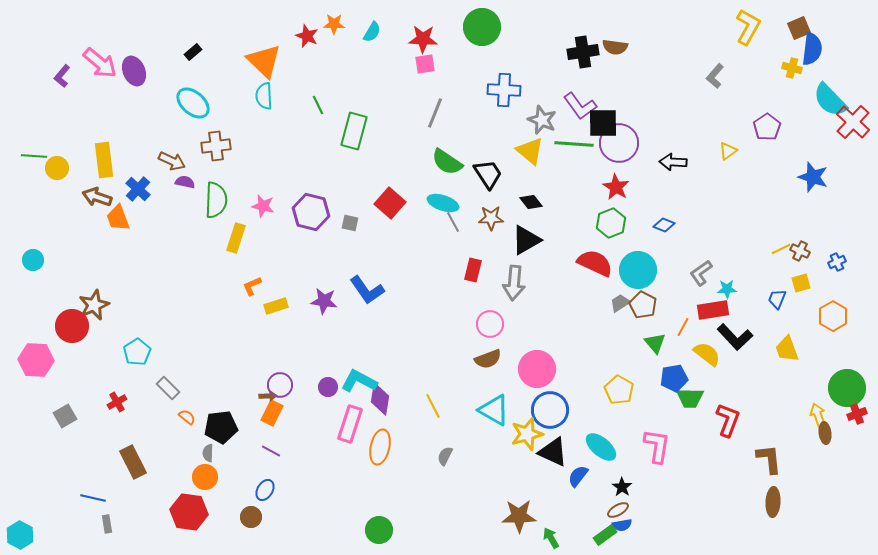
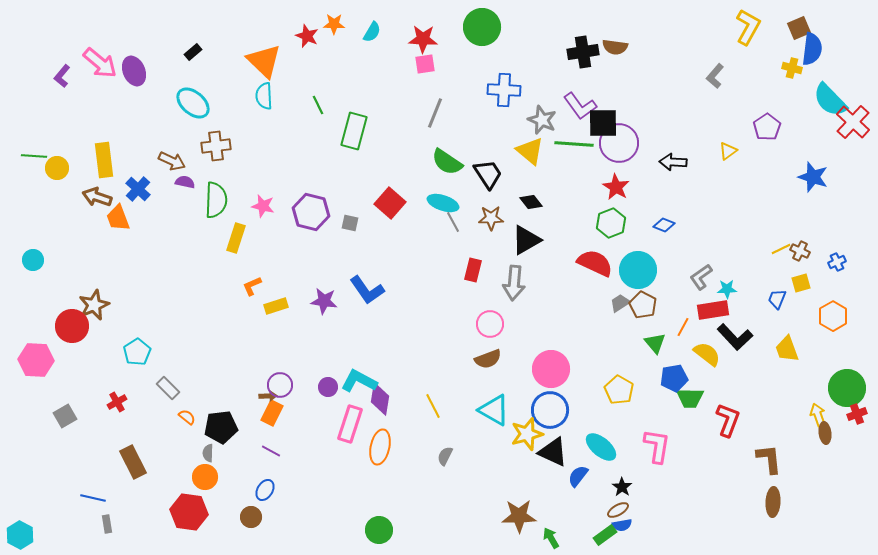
gray L-shape at (701, 273): moved 4 px down
pink circle at (537, 369): moved 14 px right
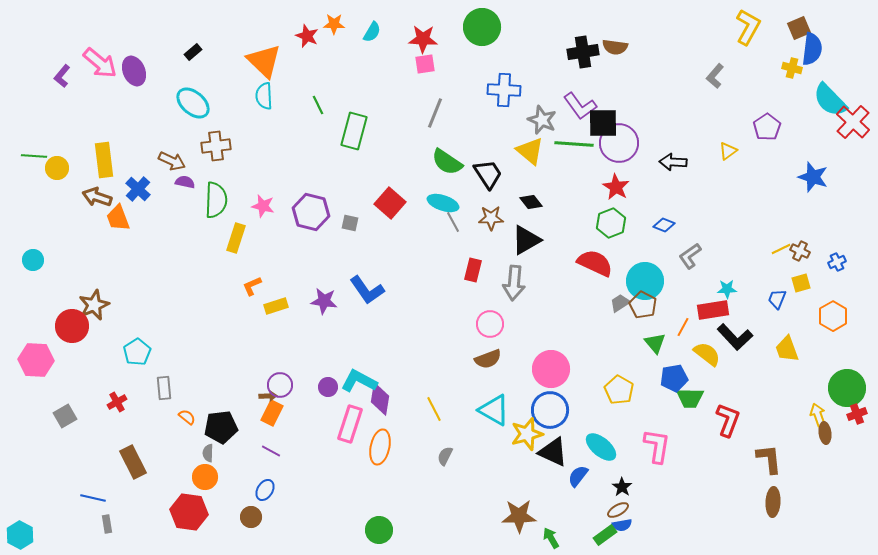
cyan circle at (638, 270): moved 7 px right, 11 px down
gray L-shape at (701, 277): moved 11 px left, 21 px up
gray rectangle at (168, 388): moved 4 px left; rotated 40 degrees clockwise
yellow line at (433, 406): moved 1 px right, 3 px down
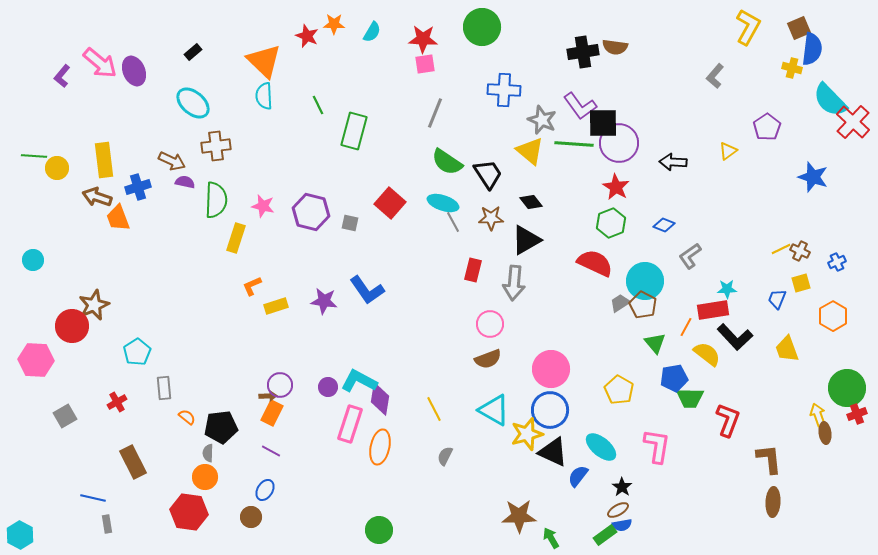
blue cross at (138, 189): moved 2 px up; rotated 30 degrees clockwise
orange line at (683, 327): moved 3 px right
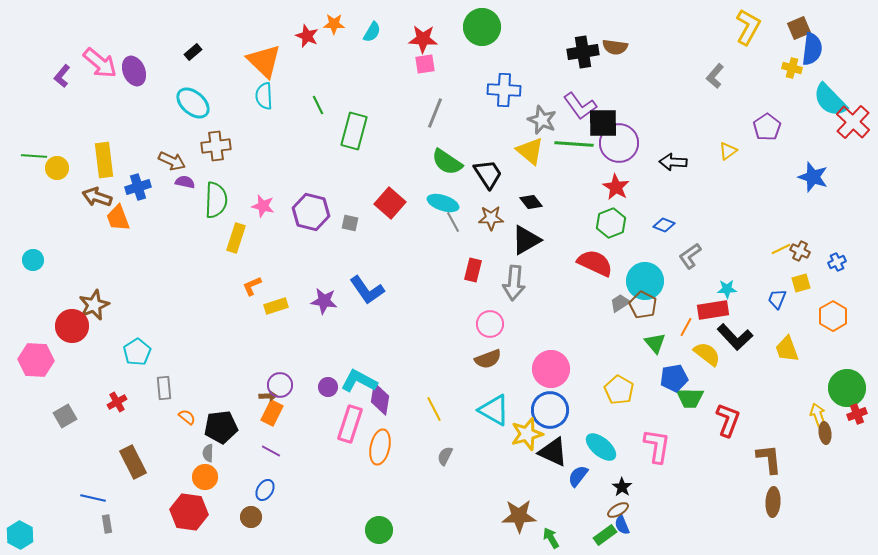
blue semicircle at (622, 525): rotated 78 degrees clockwise
